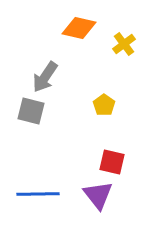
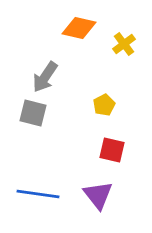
yellow pentagon: rotated 10 degrees clockwise
gray square: moved 2 px right, 2 px down
red square: moved 12 px up
blue line: rotated 9 degrees clockwise
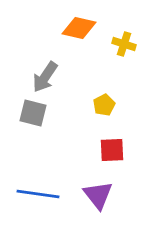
yellow cross: rotated 35 degrees counterclockwise
red square: rotated 16 degrees counterclockwise
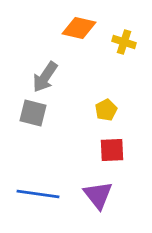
yellow cross: moved 2 px up
yellow pentagon: moved 2 px right, 5 px down
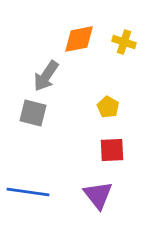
orange diamond: moved 11 px down; rotated 24 degrees counterclockwise
gray arrow: moved 1 px right, 1 px up
yellow pentagon: moved 2 px right, 3 px up; rotated 15 degrees counterclockwise
blue line: moved 10 px left, 2 px up
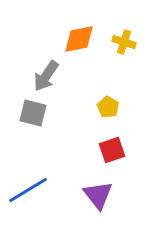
red square: rotated 16 degrees counterclockwise
blue line: moved 2 px up; rotated 39 degrees counterclockwise
